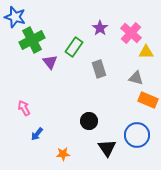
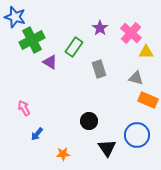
purple triangle: rotated 21 degrees counterclockwise
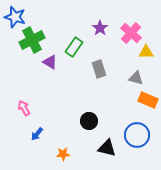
black triangle: rotated 42 degrees counterclockwise
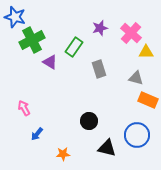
purple star: rotated 21 degrees clockwise
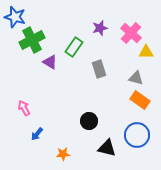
orange rectangle: moved 8 px left; rotated 12 degrees clockwise
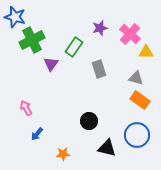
pink cross: moved 1 px left, 1 px down
purple triangle: moved 1 px right, 2 px down; rotated 35 degrees clockwise
pink arrow: moved 2 px right
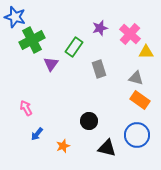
orange star: moved 8 px up; rotated 16 degrees counterclockwise
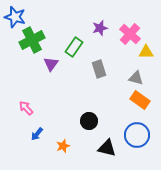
pink arrow: rotated 14 degrees counterclockwise
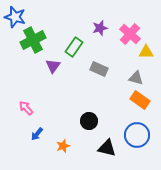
green cross: moved 1 px right
purple triangle: moved 2 px right, 2 px down
gray rectangle: rotated 48 degrees counterclockwise
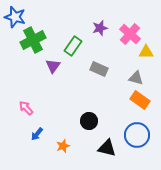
green rectangle: moved 1 px left, 1 px up
